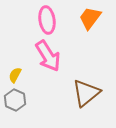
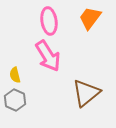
pink ellipse: moved 2 px right, 1 px down
yellow semicircle: rotated 42 degrees counterclockwise
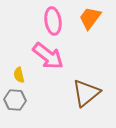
pink ellipse: moved 4 px right
pink arrow: rotated 20 degrees counterclockwise
yellow semicircle: moved 4 px right
gray hexagon: rotated 20 degrees counterclockwise
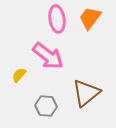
pink ellipse: moved 4 px right, 2 px up
yellow semicircle: rotated 56 degrees clockwise
gray hexagon: moved 31 px right, 6 px down
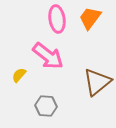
brown triangle: moved 11 px right, 11 px up
